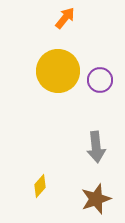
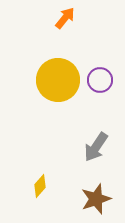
yellow circle: moved 9 px down
gray arrow: rotated 40 degrees clockwise
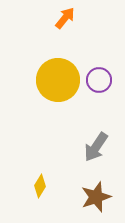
purple circle: moved 1 px left
yellow diamond: rotated 10 degrees counterclockwise
brown star: moved 2 px up
